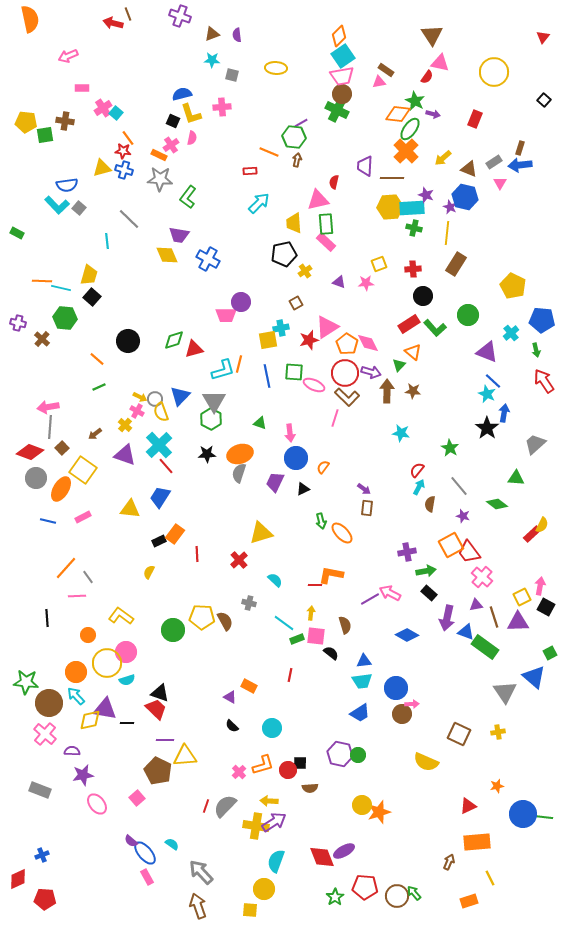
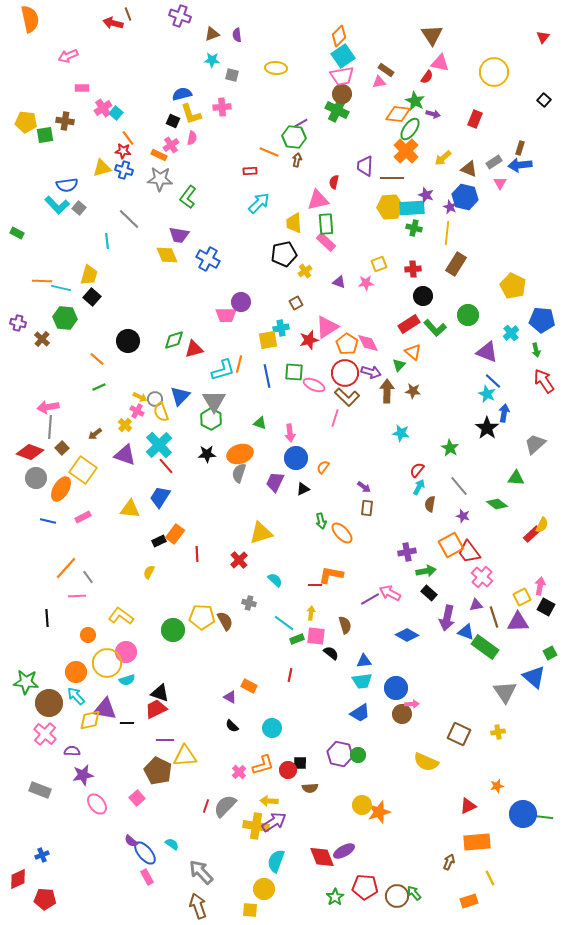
purple arrow at (364, 489): moved 2 px up
red trapezoid at (156, 709): rotated 70 degrees counterclockwise
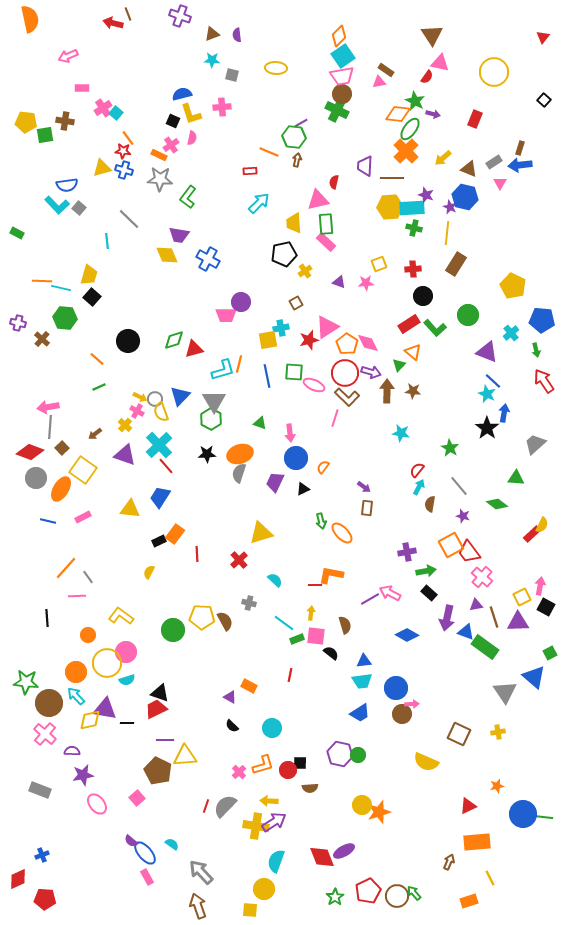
red pentagon at (365, 887): moved 3 px right, 4 px down; rotated 30 degrees counterclockwise
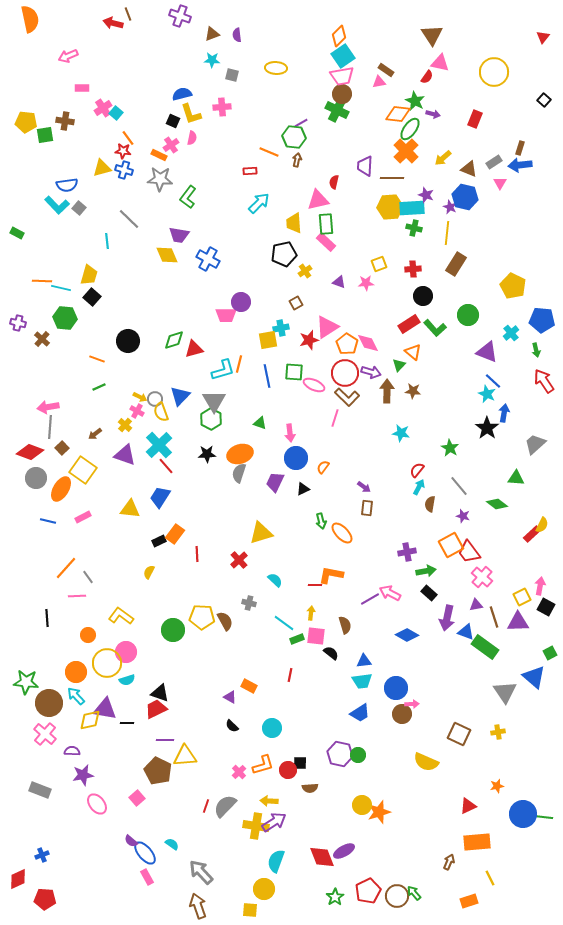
orange line at (97, 359): rotated 21 degrees counterclockwise
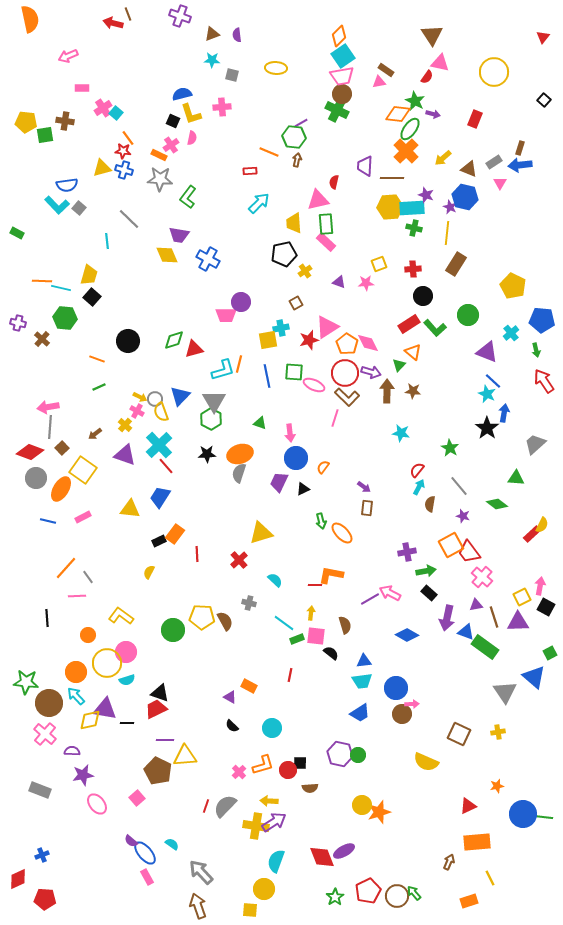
purple trapezoid at (275, 482): moved 4 px right
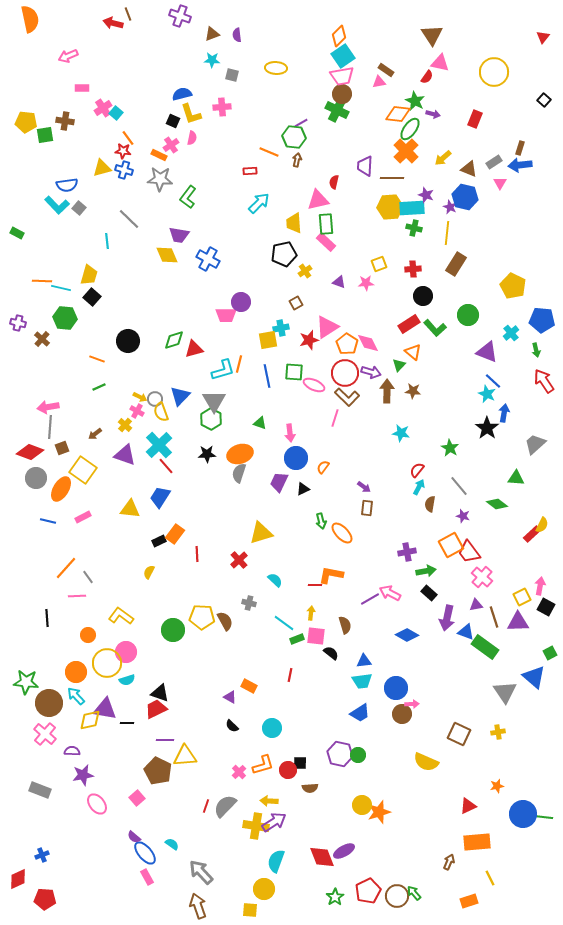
brown square at (62, 448): rotated 24 degrees clockwise
purple semicircle at (131, 841): moved 3 px right, 4 px up
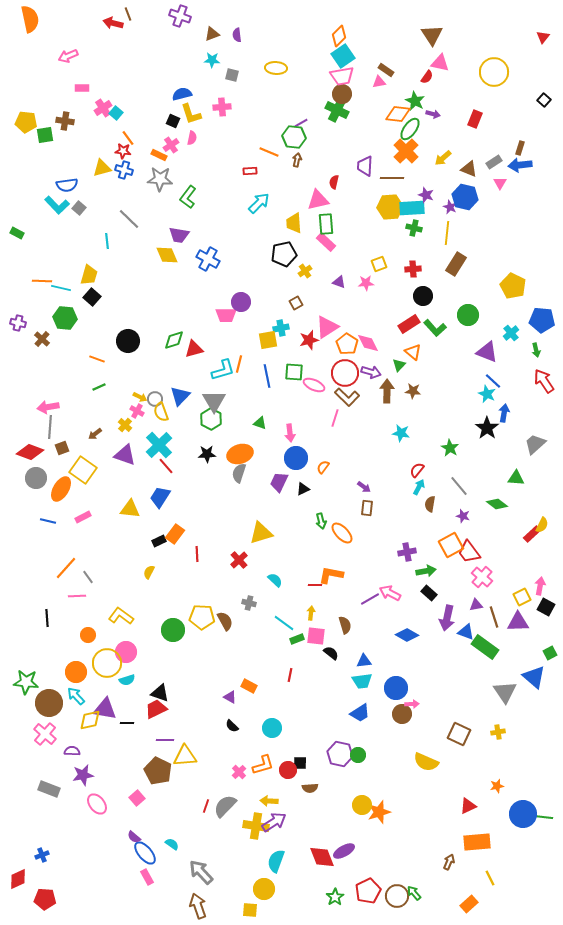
gray rectangle at (40, 790): moved 9 px right, 1 px up
orange rectangle at (469, 901): moved 3 px down; rotated 24 degrees counterclockwise
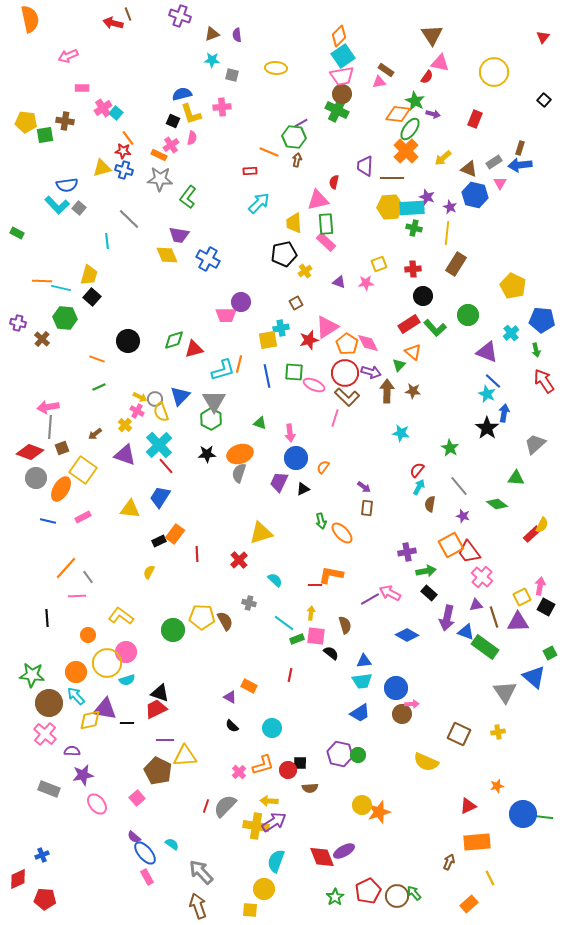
purple star at (426, 195): moved 1 px right, 2 px down
blue hexagon at (465, 197): moved 10 px right, 2 px up
green star at (26, 682): moved 6 px right, 7 px up
